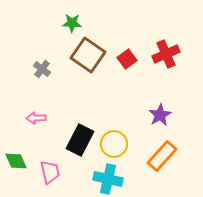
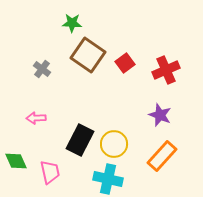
red cross: moved 16 px down
red square: moved 2 px left, 4 px down
purple star: rotated 20 degrees counterclockwise
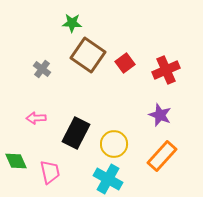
black rectangle: moved 4 px left, 7 px up
cyan cross: rotated 16 degrees clockwise
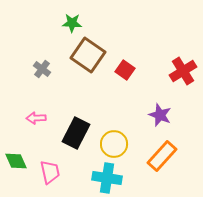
red square: moved 7 px down; rotated 18 degrees counterclockwise
red cross: moved 17 px right, 1 px down; rotated 8 degrees counterclockwise
cyan cross: moved 1 px left, 1 px up; rotated 20 degrees counterclockwise
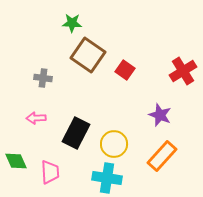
gray cross: moved 1 px right, 9 px down; rotated 30 degrees counterclockwise
pink trapezoid: rotated 10 degrees clockwise
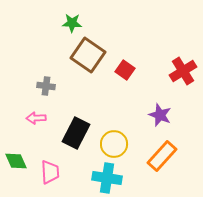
gray cross: moved 3 px right, 8 px down
